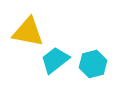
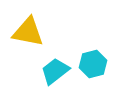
cyan trapezoid: moved 11 px down
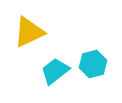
yellow triangle: moved 1 px right; rotated 36 degrees counterclockwise
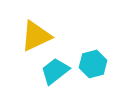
yellow triangle: moved 7 px right, 4 px down
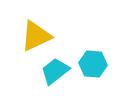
cyan hexagon: rotated 20 degrees clockwise
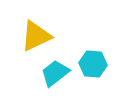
cyan trapezoid: moved 2 px down
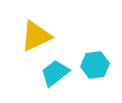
cyan hexagon: moved 2 px right, 1 px down; rotated 12 degrees counterclockwise
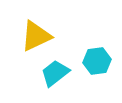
cyan hexagon: moved 2 px right, 4 px up
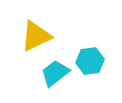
cyan hexagon: moved 7 px left
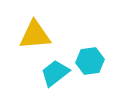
yellow triangle: moved 1 px left, 1 px up; rotated 20 degrees clockwise
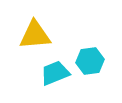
cyan trapezoid: rotated 16 degrees clockwise
